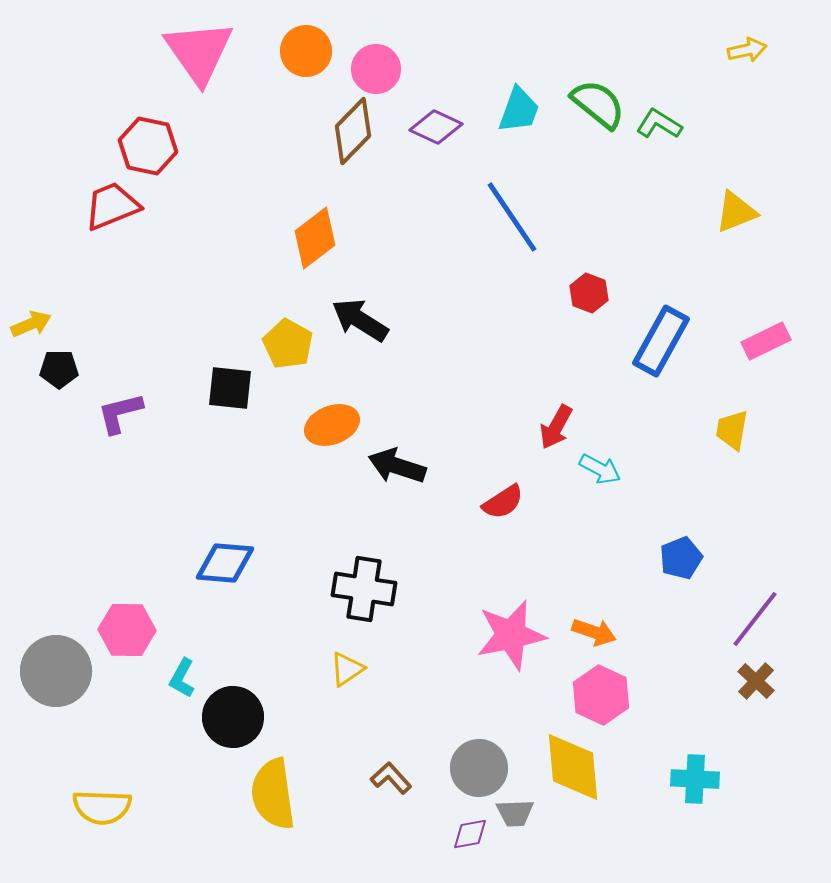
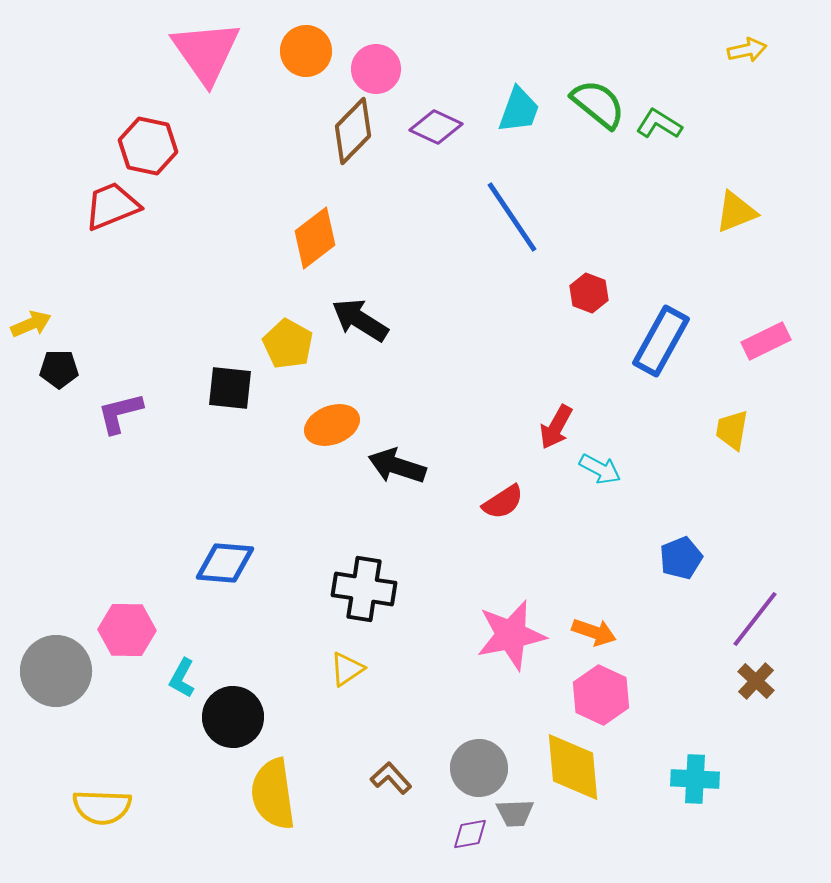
pink triangle at (199, 52): moved 7 px right
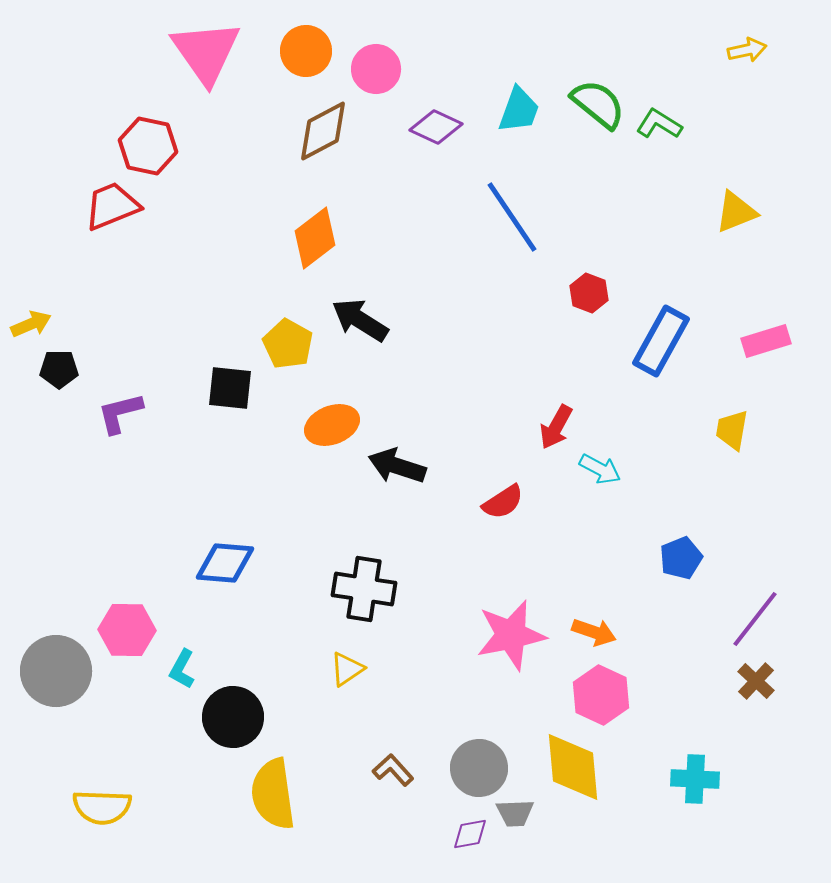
brown diamond at (353, 131): moved 30 px left; rotated 18 degrees clockwise
pink rectangle at (766, 341): rotated 9 degrees clockwise
cyan L-shape at (182, 678): moved 9 px up
brown L-shape at (391, 778): moved 2 px right, 8 px up
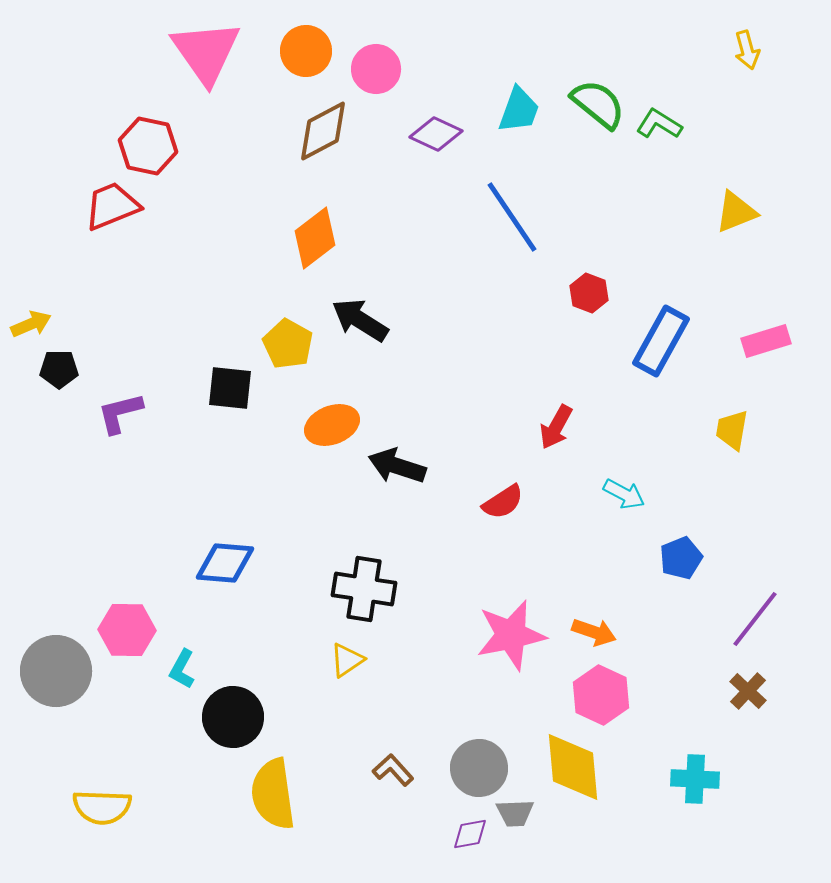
yellow arrow at (747, 50): rotated 87 degrees clockwise
purple diamond at (436, 127): moved 7 px down
cyan arrow at (600, 469): moved 24 px right, 25 px down
yellow triangle at (347, 669): moved 9 px up
brown cross at (756, 681): moved 8 px left, 10 px down
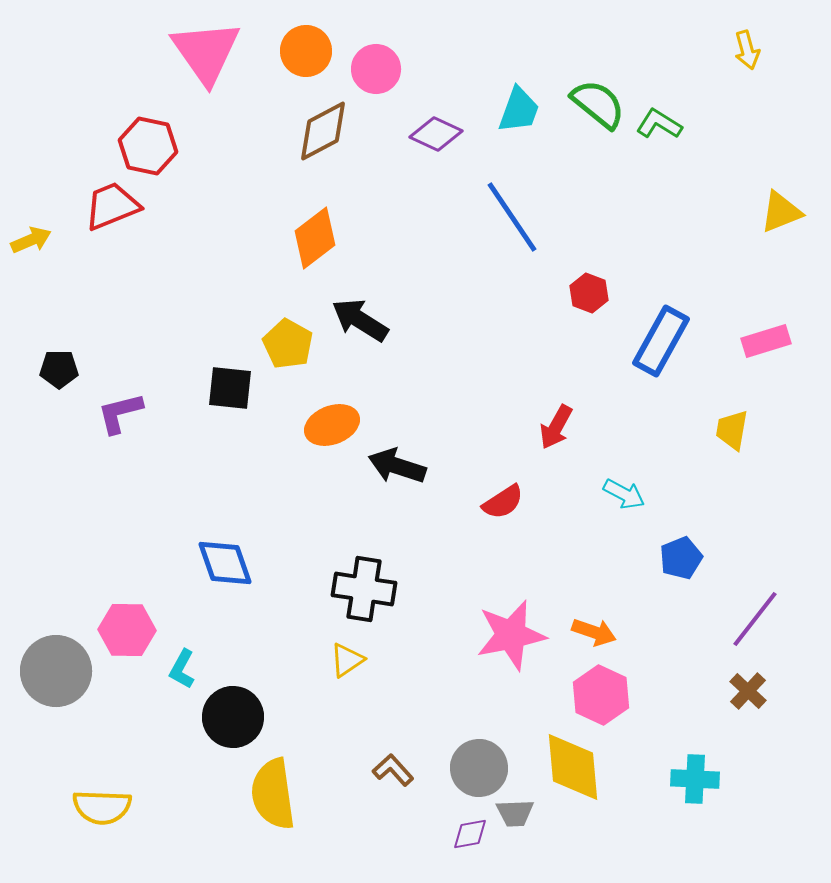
yellow triangle at (736, 212): moved 45 px right
yellow arrow at (31, 324): moved 84 px up
blue diamond at (225, 563): rotated 66 degrees clockwise
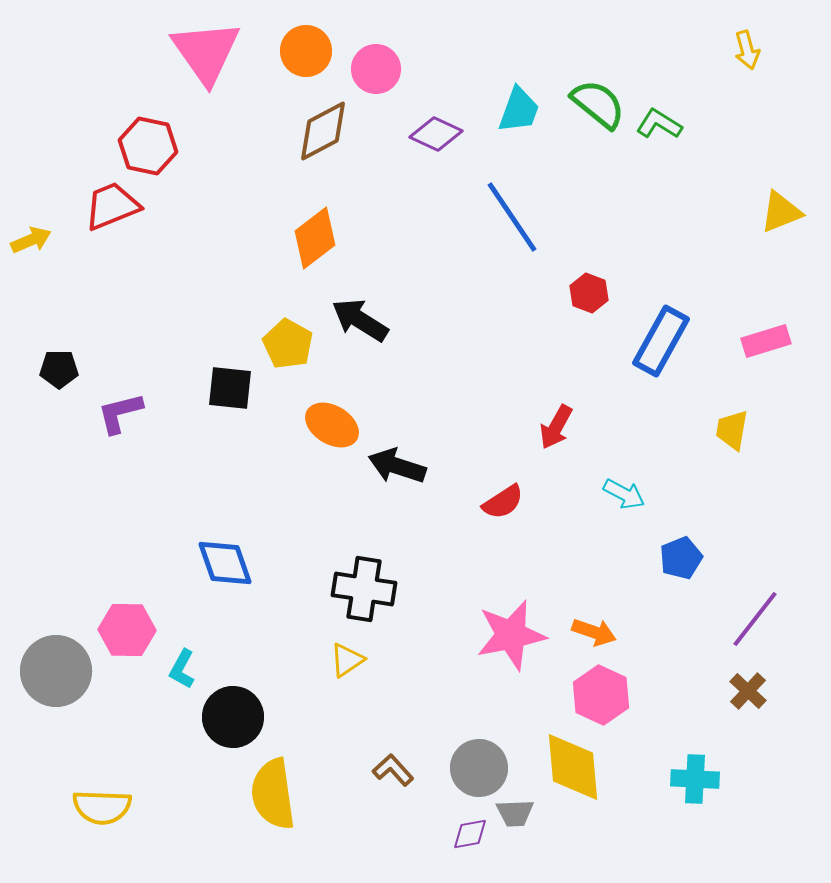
orange ellipse at (332, 425): rotated 52 degrees clockwise
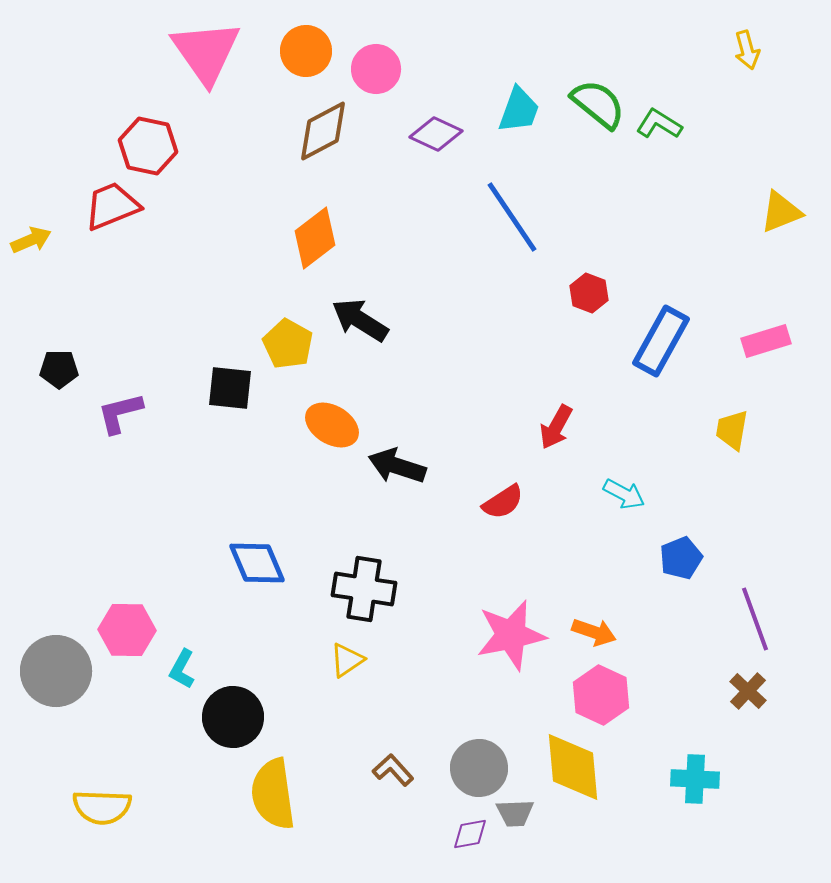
blue diamond at (225, 563): moved 32 px right; rotated 4 degrees counterclockwise
purple line at (755, 619): rotated 58 degrees counterclockwise
